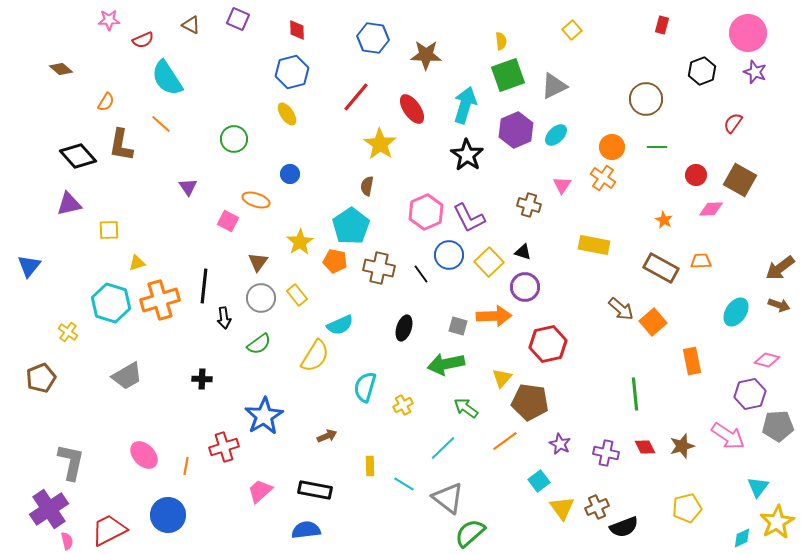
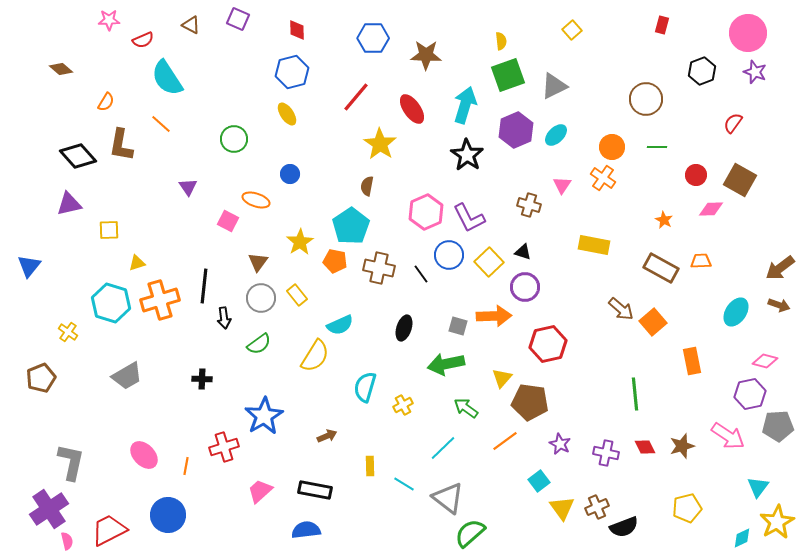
blue hexagon at (373, 38): rotated 8 degrees counterclockwise
pink diamond at (767, 360): moved 2 px left, 1 px down
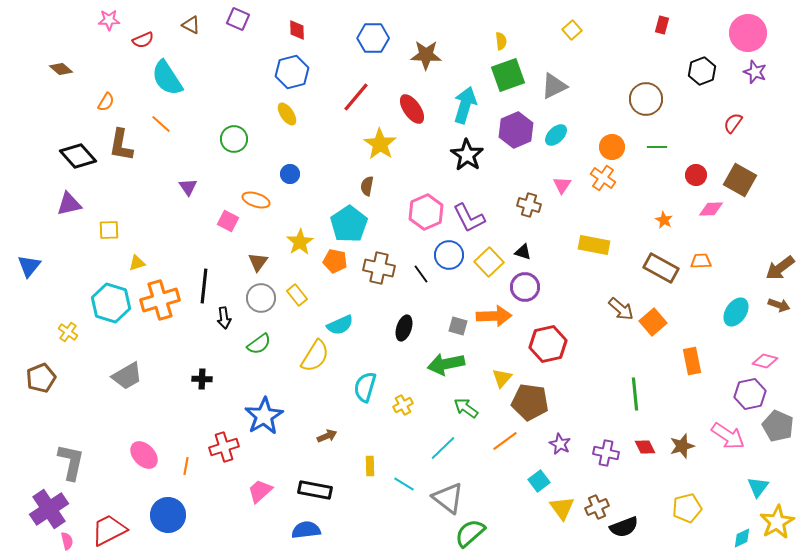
cyan pentagon at (351, 226): moved 2 px left, 2 px up
gray pentagon at (778, 426): rotated 28 degrees clockwise
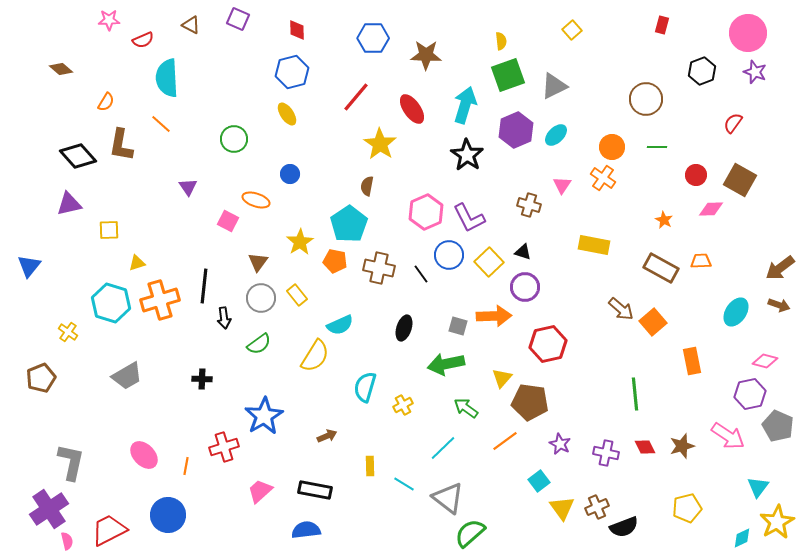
cyan semicircle at (167, 78): rotated 30 degrees clockwise
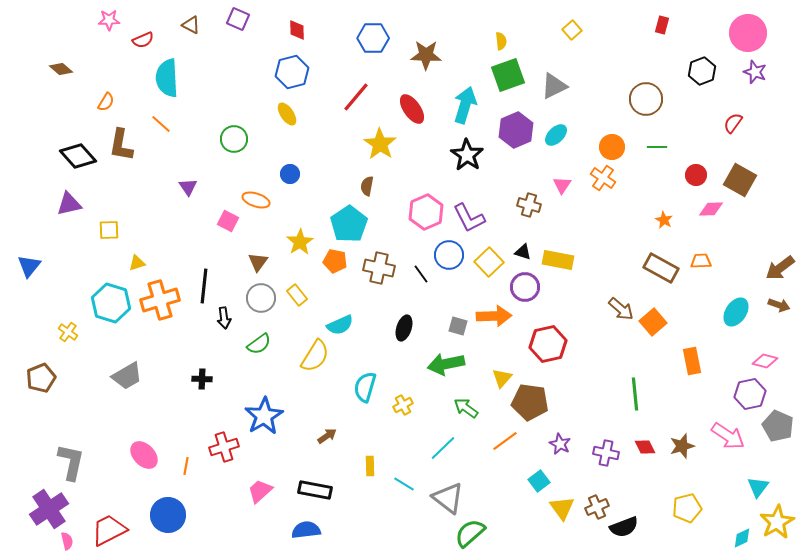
yellow rectangle at (594, 245): moved 36 px left, 15 px down
brown arrow at (327, 436): rotated 12 degrees counterclockwise
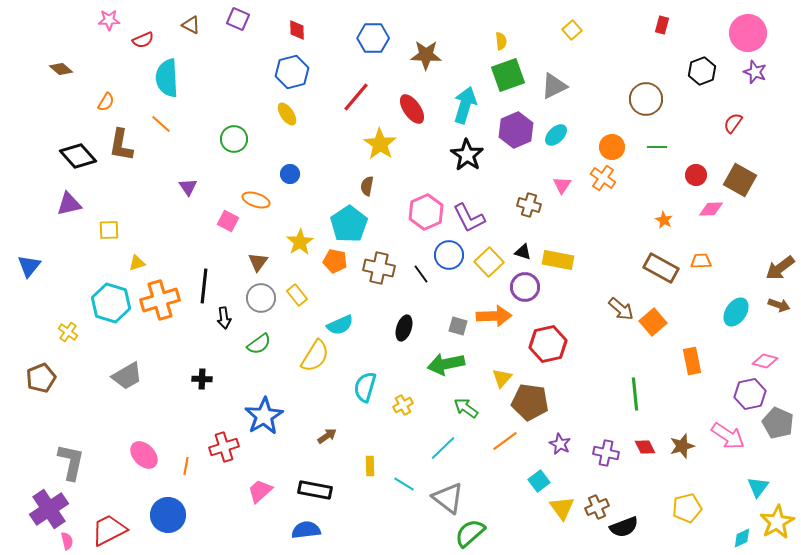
gray pentagon at (778, 426): moved 3 px up
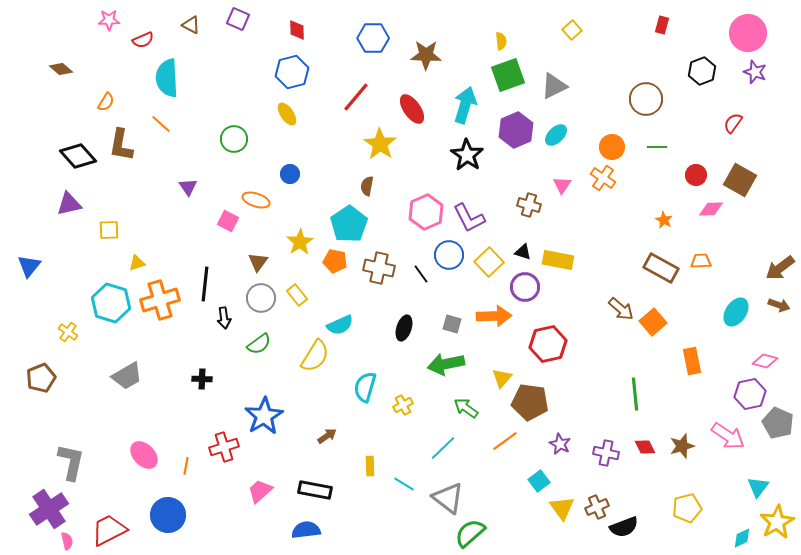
black line at (204, 286): moved 1 px right, 2 px up
gray square at (458, 326): moved 6 px left, 2 px up
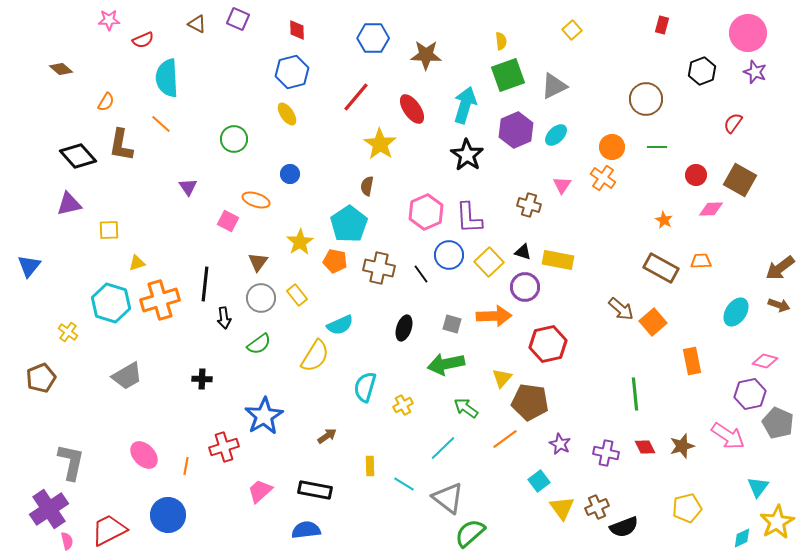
brown triangle at (191, 25): moved 6 px right, 1 px up
purple L-shape at (469, 218): rotated 24 degrees clockwise
orange line at (505, 441): moved 2 px up
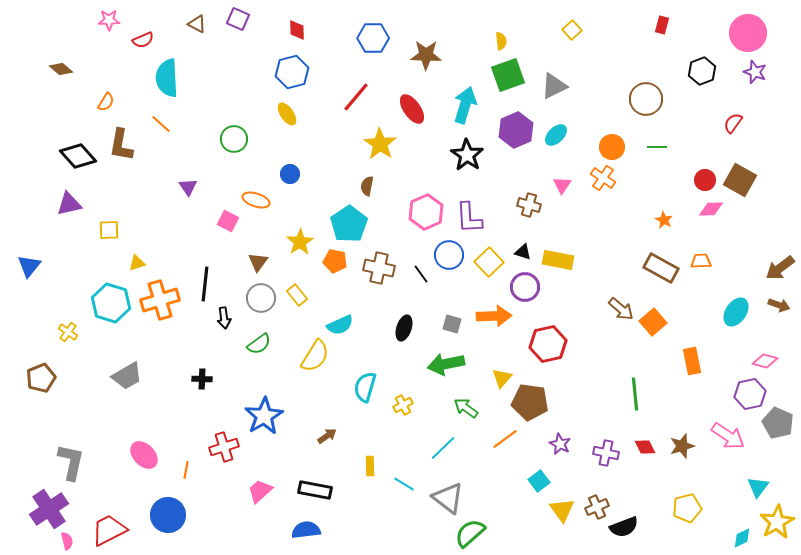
red circle at (696, 175): moved 9 px right, 5 px down
orange line at (186, 466): moved 4 px down
yellow triangle at (562, 508): moved 2 px down
